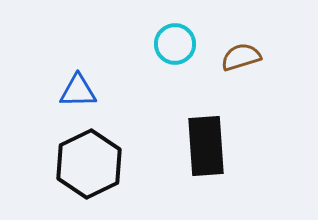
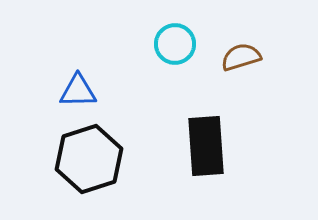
black hexagon: moved 5 px up; rotated 8 degrees clockwise
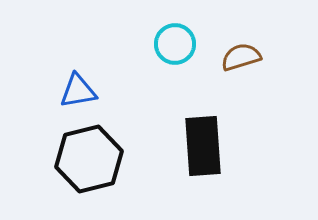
blue triangle: rotated 9 degrees counterclockwise
black rectangle: moved 3 px left
black hexagon: rotated 4 degrees clockwise
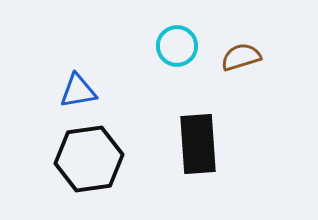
cyan circle: moved 2 px right, 2 px down
black rectangle: moved 5 px left, 2 px up
black hexagon: rotated 6 degrees clockwise
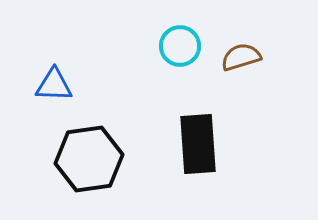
cyan circle: moved 3 px right
blue triangle: moved 24 px left, 6 px up; rotated 12 degrees clockwise
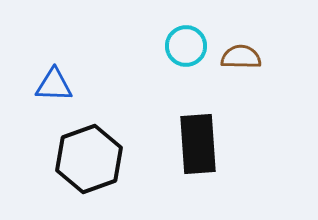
cyan circle: moved 6 px right
brown semicircle: rotated 18 degrees clockwise
black hexagon: rotated 12 degrees counterclockwise
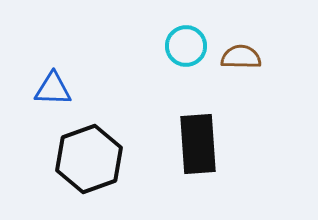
blue triangle: moved 1 px left, 4 px down
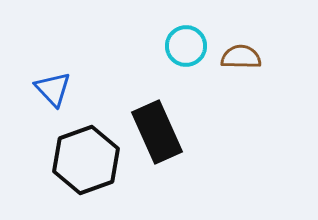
blue triangle: rotated 45 degrees clockwise
black rectangle: moved 41 px left, 12 px up; rotated 20 degrees counterclockwise
black hexagon: moved 3 px left, 1 px down
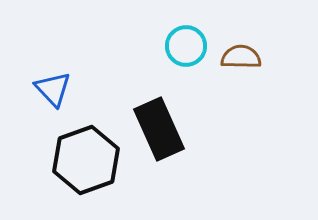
black rectangle: moved 2 px right, 3 px up
